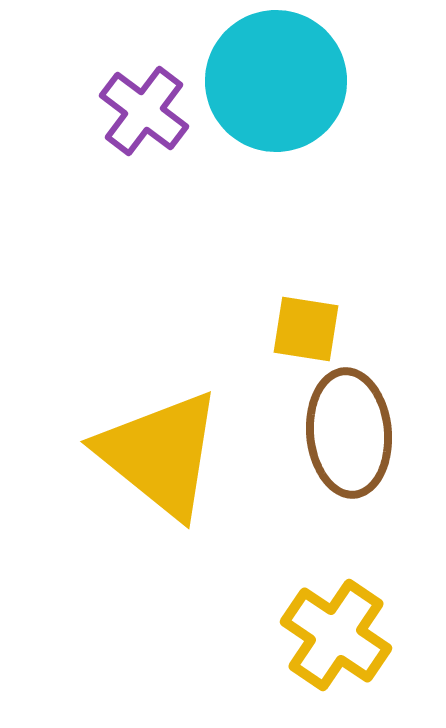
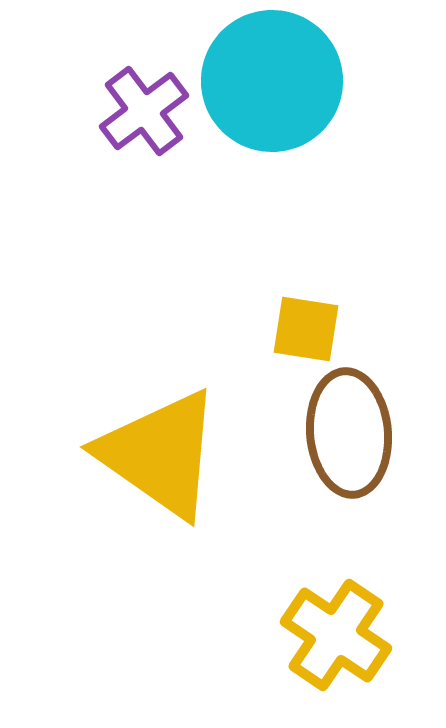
cyan circle: moved 4 px left
purple cross: rotated 16 degrees clockwise
yellow triangle: rotated 4 degrees counterclockwise
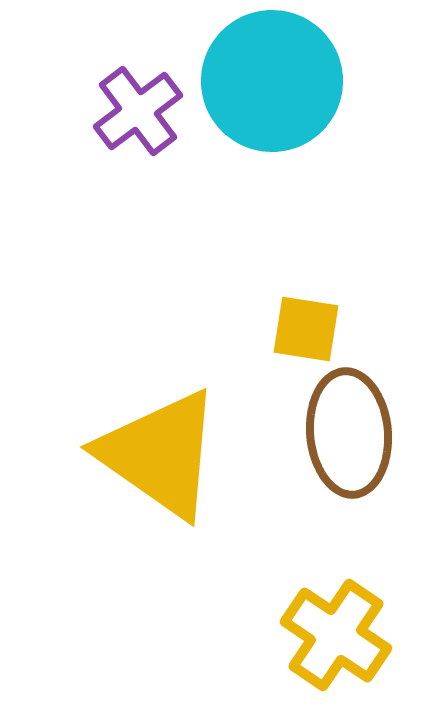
purple cross: moved 6 px left
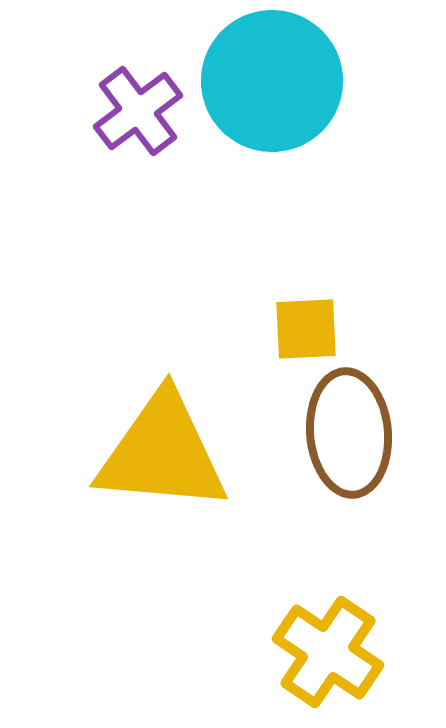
yellow square: rotated 12 degrees counterclockwise
yellow triangle: moved 2 px right, 1 px up; rotated 30 degrees counterclockwise
yellow cross: moved 8 px left, 17 px down
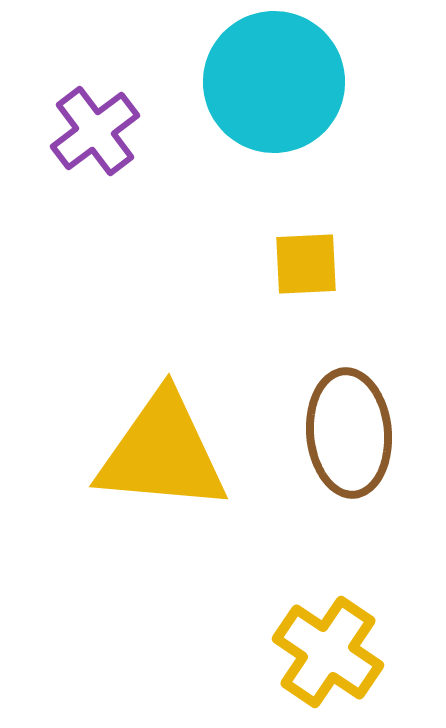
cyan circle: moved 2 px right, 1 px down
purple cross: moved 43 px left, 20 px down
yellow square: moved 65 px up
